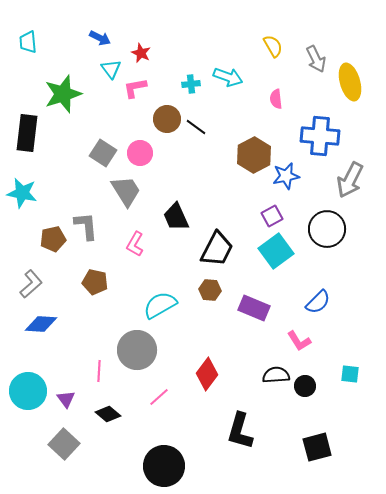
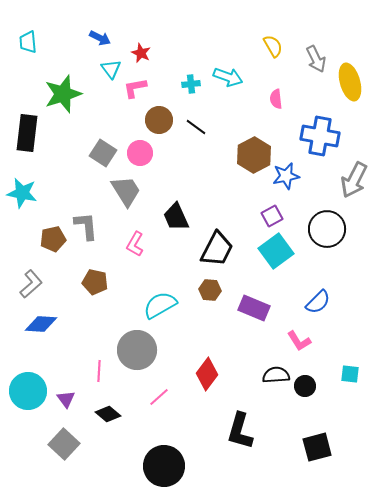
brown circle at (167, 119): moved 8 px left, 1 px down
blue cross at (320, 136): rotated 6 degrees clockwise
gray arrow at (350, 180): moved 4 px right
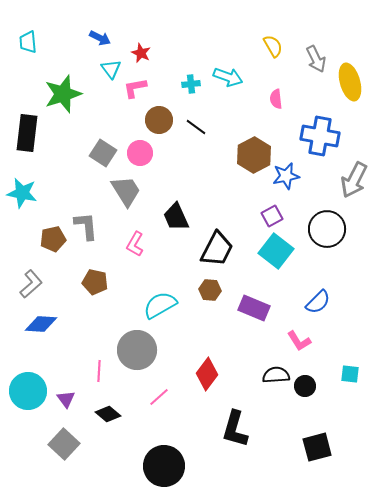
cyan square at (276, 251): rotated 16 degrees counterclockwise
black L-shape at (240, 431): moved 5 px left, 2 px up
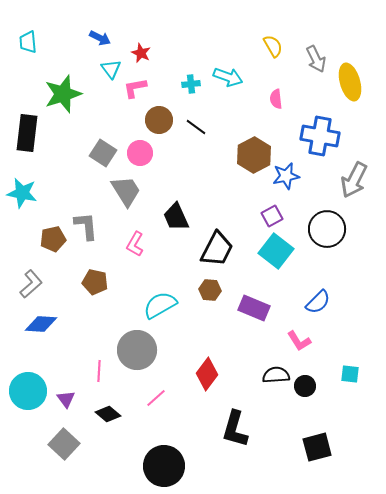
pink line at (159, 397): moved 3 px left, 1 px down
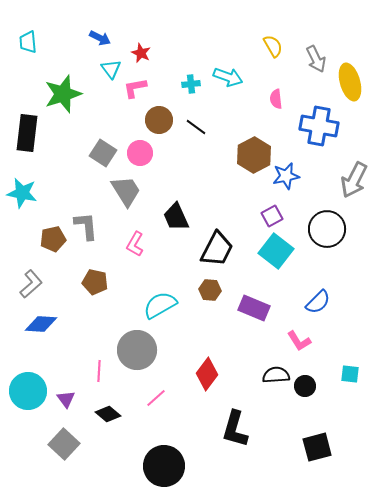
blue cross at (320, 136): moved 1 px left, 10 px up
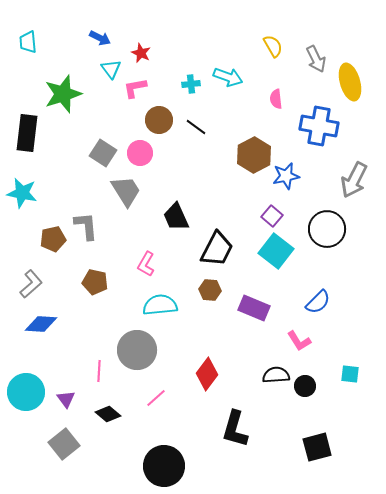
purple square at (272, 216): rotated 20 degrees counterclockwise
pink L-shape at (135, 244): moved 11 px right, 20 px down
cyan semicircle at (160, 305): rotated 24 degrees clockwise
cyan circle at (28, 391): moved 2 px left, 1 px down
gray square at (64, 444): rotated 8 degrees clockwise
